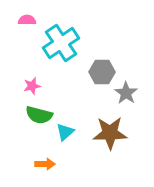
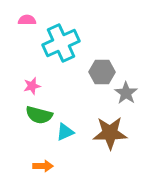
cyan cross: rotated 9 degrees clockwise
cyan triangle: rotated 18 degrees clockwise
orange arrow: moved 2 px left, 2 px down
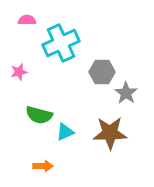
pink star: moved 13 px left, 14 px up
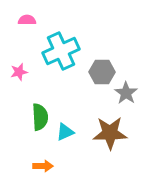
cyan cross: moved 8 px down
green semicircle: moved 1 px right, 2 px down; rotated 108 degrees counterclockwise
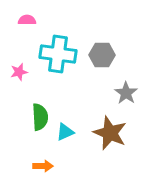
cyan cross: moved 3 px left, 3 px down; rotated 33 degrees clockwise
gray hexagon: moved 17 px up
brown star: rotated 24 degrees clockwise
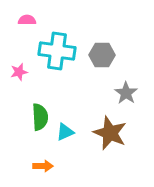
cyan cross: moved 1 px left, 3 px up
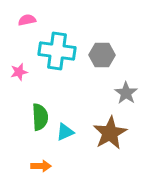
pink semicircle: rotated 12 degrees counterclockwise
brown star: rotated 20 degrees clockwise
orange arrow: moved 2 px left
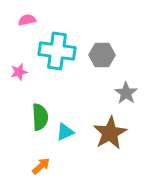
orange arrow: rotated 42 degrees counterclockwise
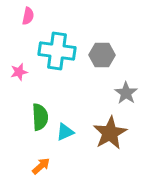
pink semicircle: moved 1 px right, 4 px up; rotated 114 degrees clockwise
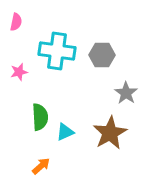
pink semicircle: moved 12 px left, 6 px down
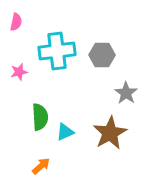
cyan cross: rotated 15 degrees counterclockwise
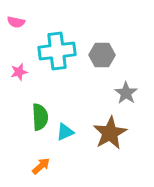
pink semicircle: rotated 90 degrees clockwise
